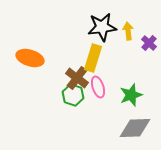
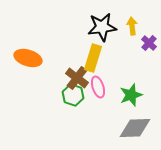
yellow arrow: moved 4 px right, 5 px up
orange ellipse: moved 2 px left
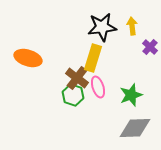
purple cross: moved 1 px right, 4 px down
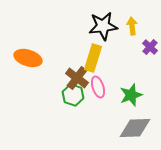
black star: moved 1 px right, 1 px up
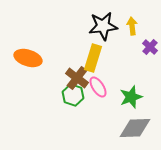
pink ellipse: rotated 15 degrees counterclockwise
green star: moved 2 px down
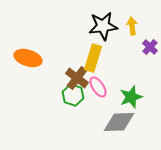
gray diamond: moved 16 px left, 6 px up
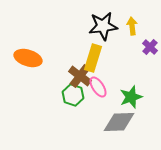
brown cross: moved 3 px right, 2 px up
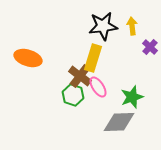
green star: moved 1 px right
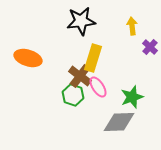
black star: moved 22 px left, 5 px up
